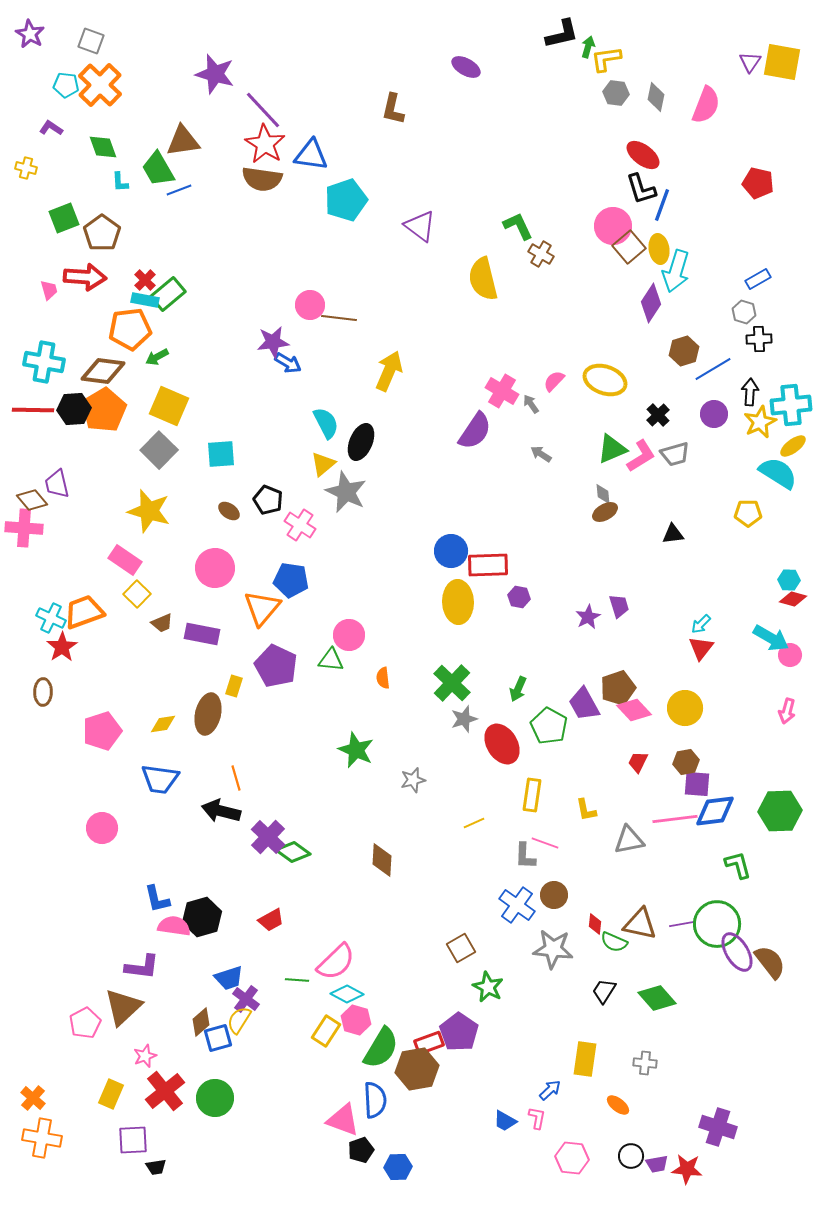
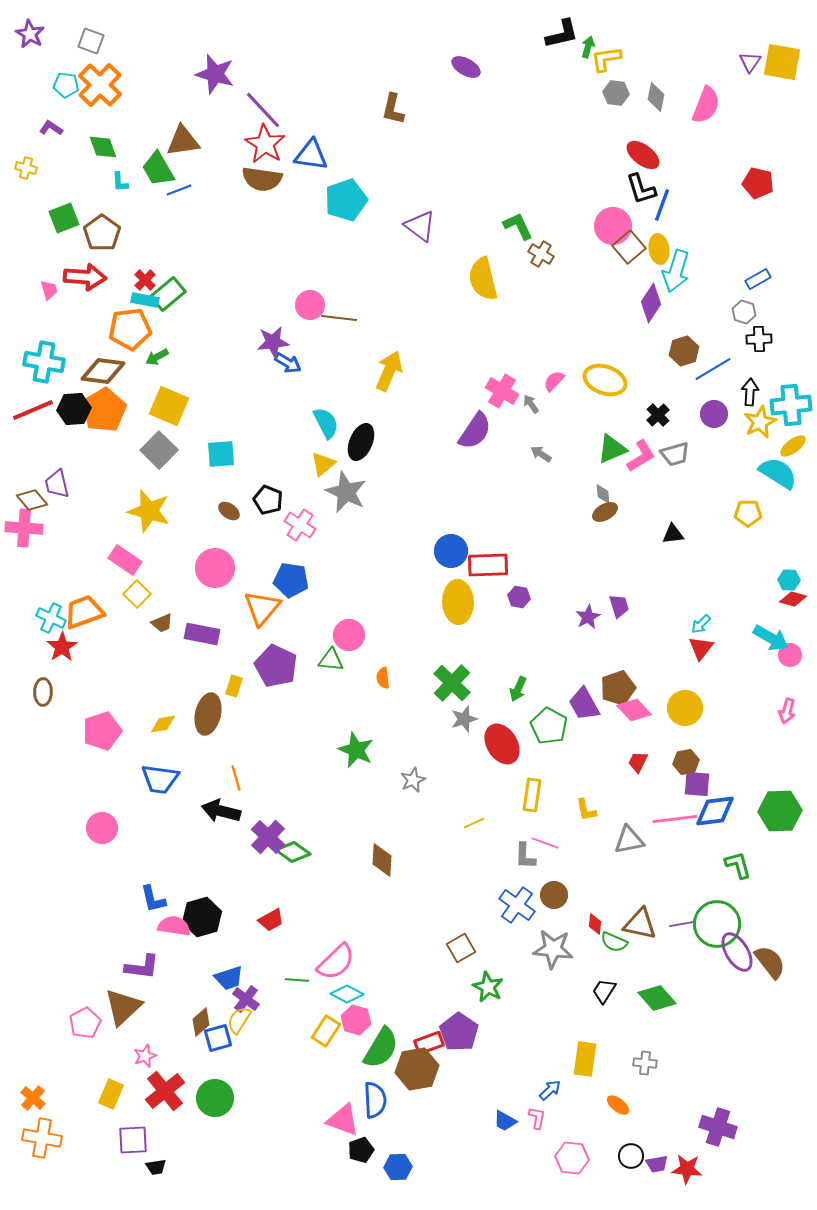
red line at (33, 410): rotated 24 degrees counterclockwise
gray star at (413, 780): rotated 10 degrees counterclockwise
blue L-shape at (157, 899): moved 4 px left
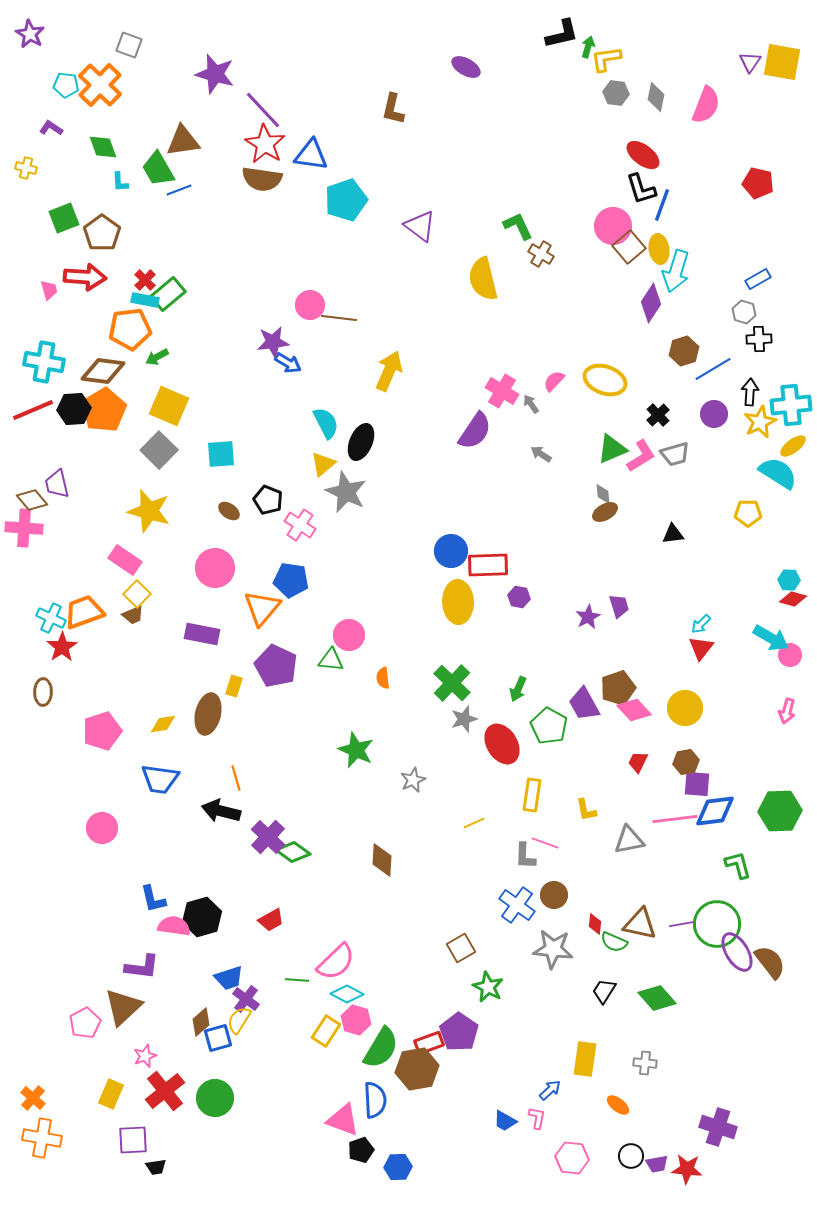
gray square at (91, 41): moved 38 px right, 4 px down
brown trapezoid at (162, 623): moved 29 px left, 8 px up
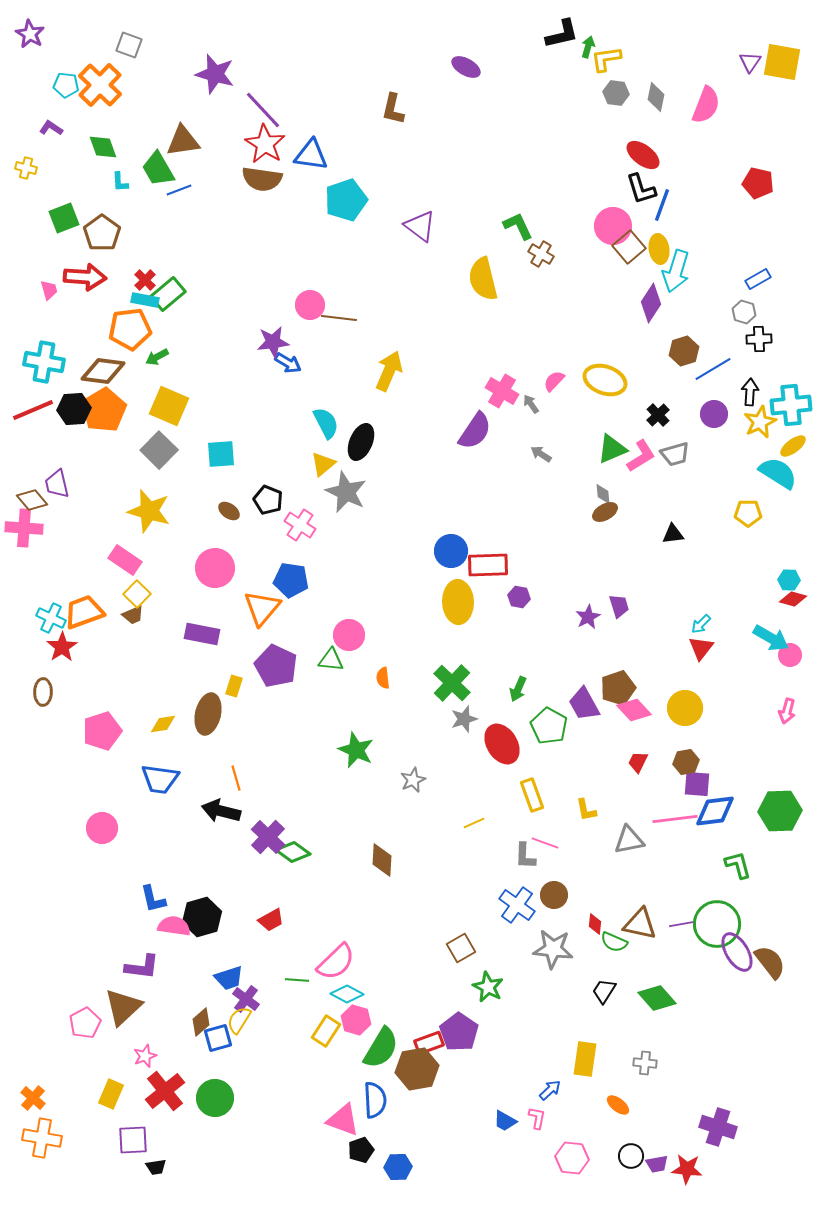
yellow rectangle at (532, 795): rotated 28 degrees counterclockwise
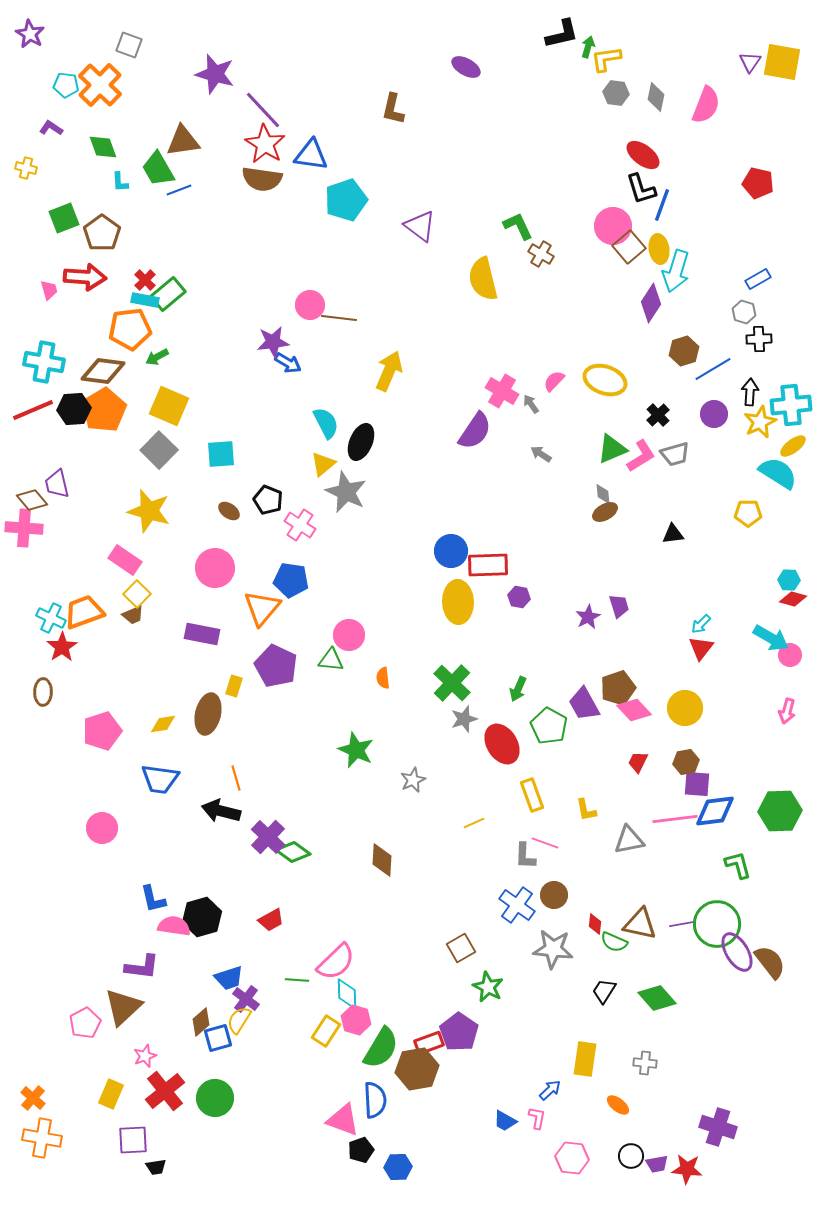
cyan diamond at (347, 994): rotated 60 degrees clockwise
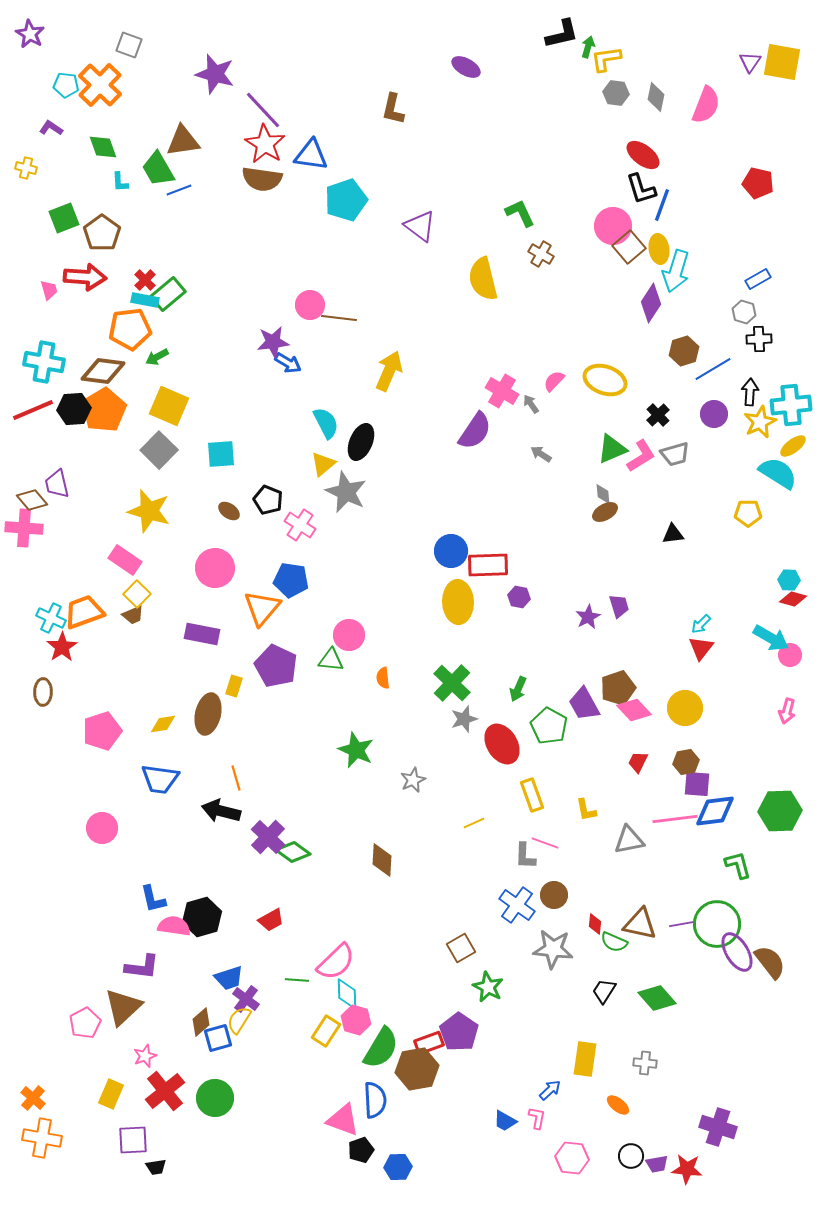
green L-shape at (518, 226): moved 2 px right, 13 px up
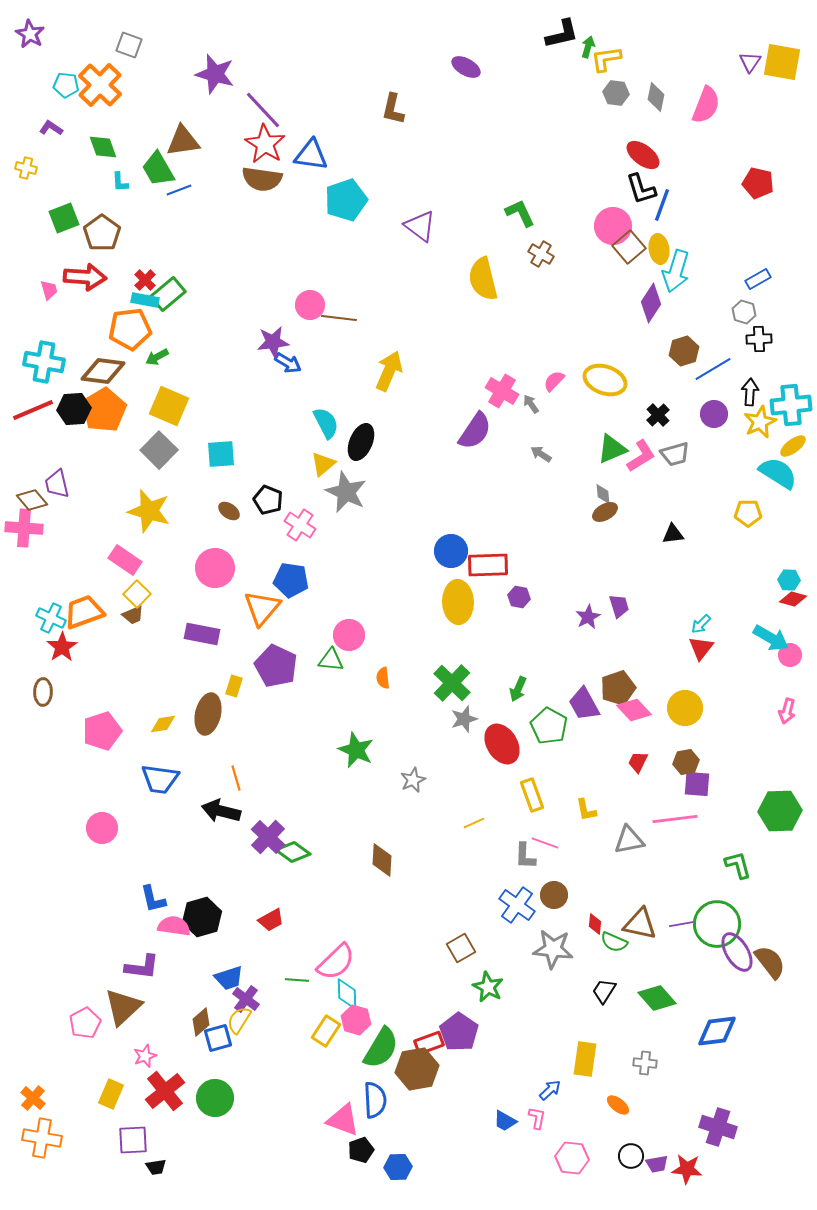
blue diamond at (715, 811): moved 2 px right, 220 px down
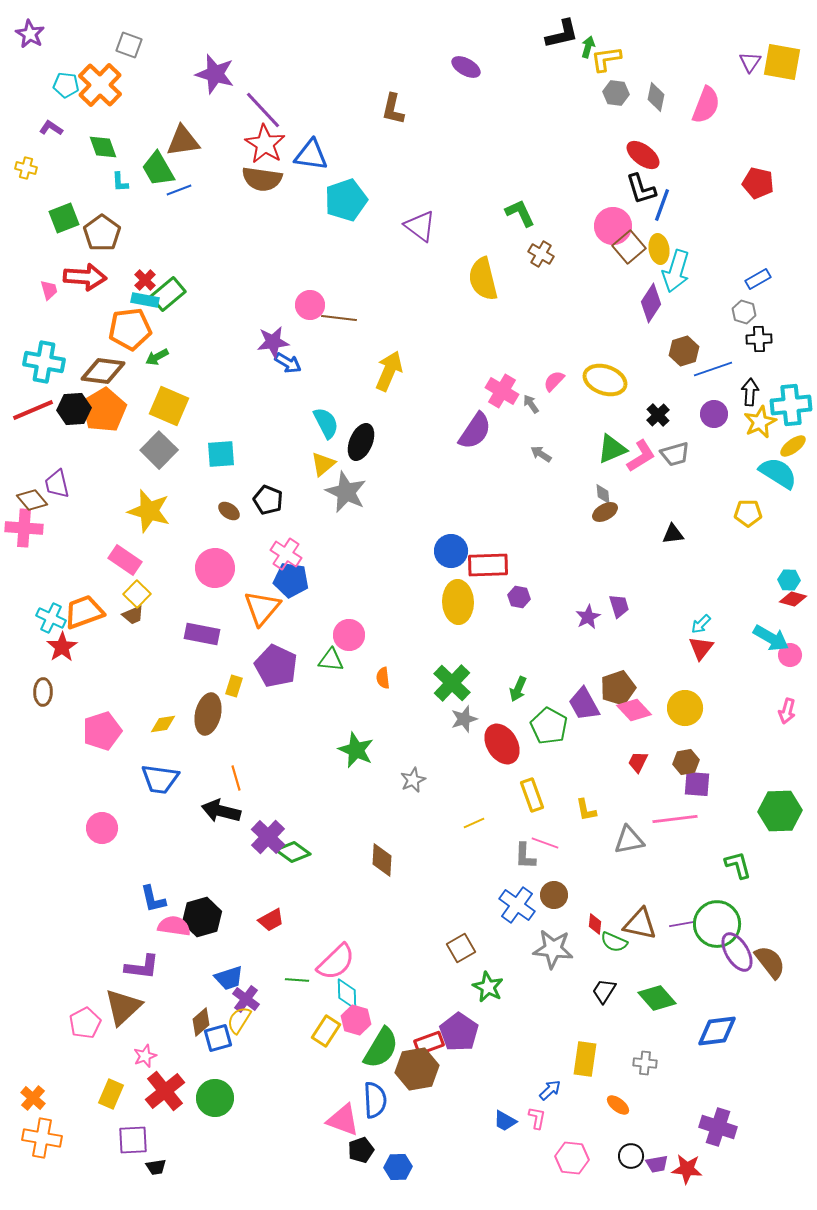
blue line at (713, 369): rotated 12 degrees clockwise
pink cross at (300, 525): moved 14 px left, 29 px down
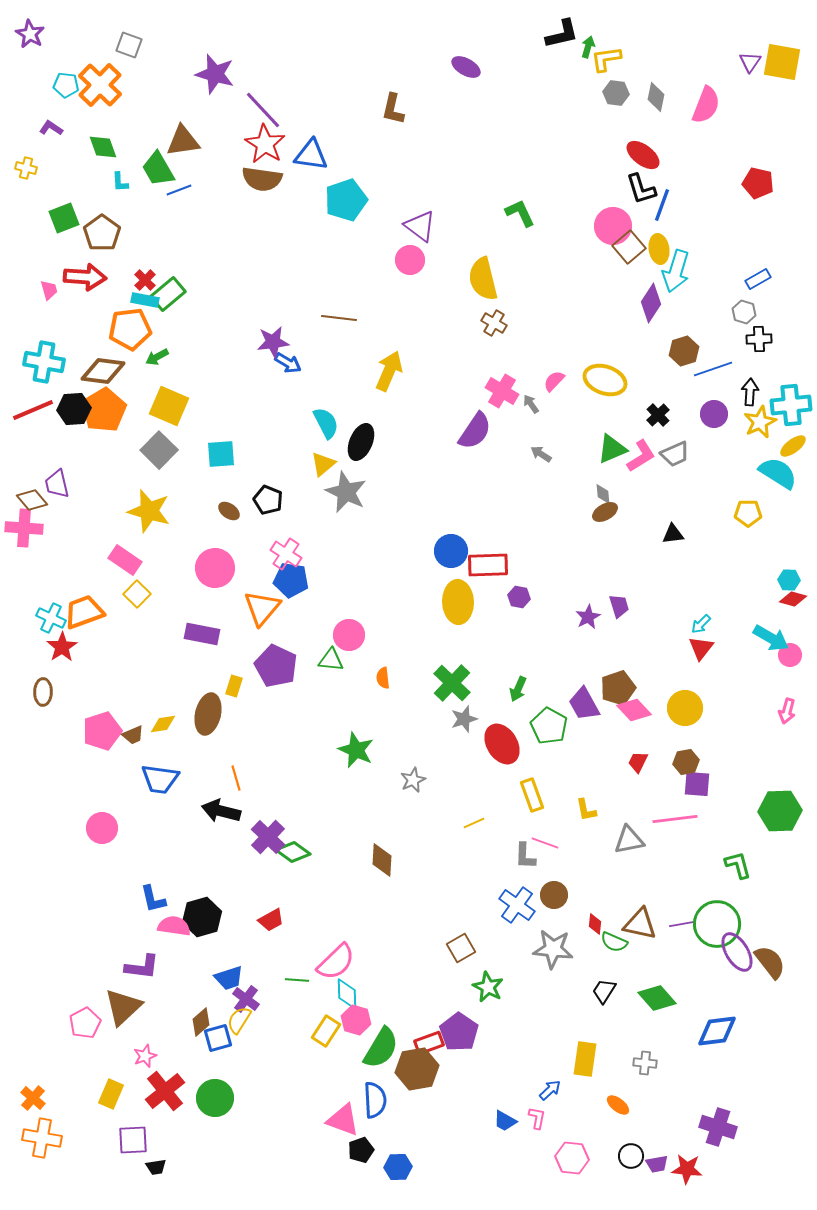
brown cross at (541, 254): moved 47 px left, 69 px down
pink circle at (310, 305): moved 100 px right, 45 px up
gray trapezoid at (675, 454): rotated 8 degrees counterclockwise
brown trapezoid at (133, 615): moved 120 px down
